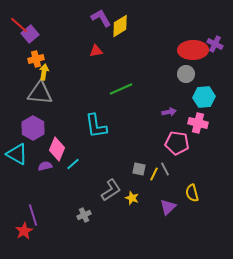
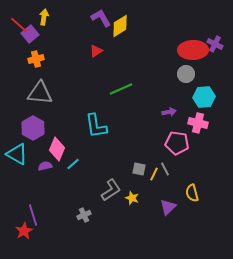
red triangle: rotated 24 degrees counterclockwise
yellow arrow: moved 55 px up
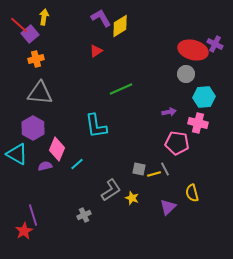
red ellipse: rotated 16 degrees clockwise
cyan line: moved 4 px right
yellow line: rotated 48 degrees clockwise
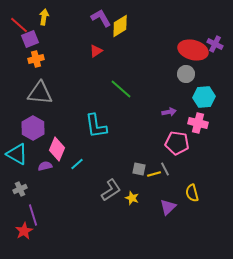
purple square: moved 5 px down; rotated 18 degrees clockwise
green line: rotated 65 degrees clockwise
gray cross: moved 64 px left, 26 px up
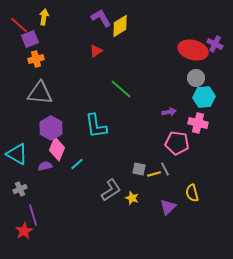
gray circle: moved 10 px right, 4 px down
purple hexagon: moved 18 px right
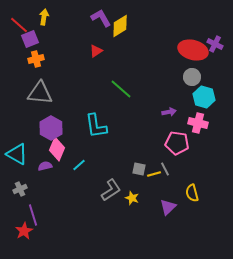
gray circle: moved 4 px left, 1 px up
cyan hexagon: rotated 20 degrees clockwise
cyan line: moved 2 px right, 1 px down
